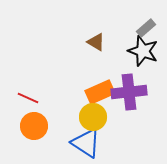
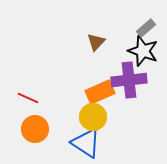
brown triangle: rotated 42 degrees clockwise
purple cross: moved 12 px up
orange circle: moved 1 px right, 3 px down
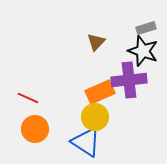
gray rectangle: rotated 24 degrees clockwise
yellow circle: moved 2 px right
blue triangle: moved 1 px up
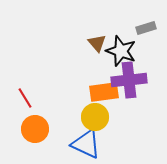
brown triangle: moved 1 px right, 1 px down; rotated 24 degrees counterclockwise
black star: moved 22 px left
orange rectangle: moved 4 px right; rotated 16 degrees clockwise
red line: moved 3 px left; rotated 35 degrees clockwise
blue triangle: moved 2 px down; rotated 8 degrees counterclockwise
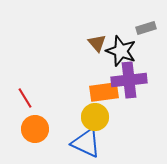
blue triangle: moved 1 px up
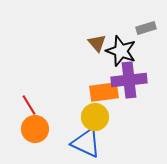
red line: moved 4 px right, 7 px down
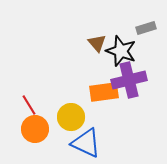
purple cross: rotated 8 degrees counterclockwise
yellow circle: moved 24 px left
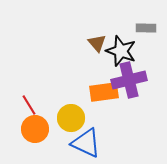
gray rectangle: rotated 18 degrees clockwise
yellow circle: moved 1 px down
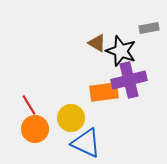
gray rectangle: moved 3 px right; rotated 12 degrees counterclockwise
brown triangle: rotated 18 degrees counterclockwise
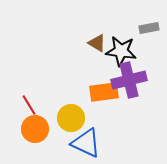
black star: rotated 12 degrees counterclockwise
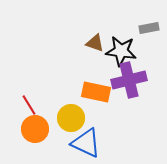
brown triangle: moved 2 px left; rotated 12 degrees counterclockwise
orange rectangle: moved 8 px left; rotated 20 degrees clockwise
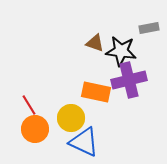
blue triangle: moved 2 px left, 1 px up
